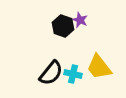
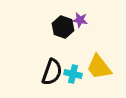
purple star: rotated 14 degrees counterclockwise
black hexagon: moved 1 px down
black semicircle: moved 1 px right, 1 px up; rotated 20 degrees counterclockwise
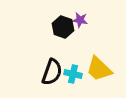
yellow trapezoid: moved 2 px down; rotated 8 degrees counterclockwise
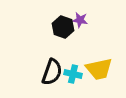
yellow trapezoid: rotated 56 degrees counterclockwise
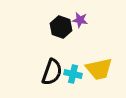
black hexagon: moved 2 px left
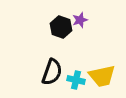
purple star: rotated 28 degrees counterclockwise
yellow trapezoid: moved 3 px right, 7 px down
cyan cross: moved 3 px right, 6 px down
